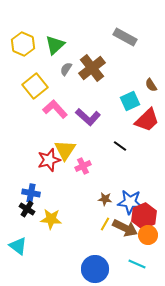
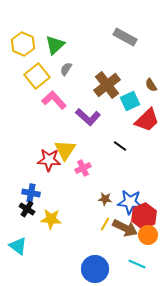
brown cross: moved 15 px right, 17 px down
yellow square: moved 2 px right, 10 px up
pink L-shape: moved 1 px left, 9 px up
red star: rotated 20 degrees clockwise
pink cross: moved 2 px down
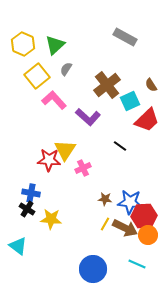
red hexagon: rotated 20 degrees clockwise
blue circle: moved 2 px left
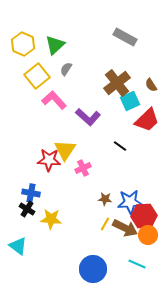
brown cross: moved 10 px right, 2 px up
blue star: rotated 10 degrees counterclockwise
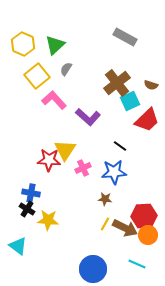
brown semicircle: rotated 40 degrees counterclockwise
blue star: moved 16 px left, 30 px up
yellow star: moved 3 px left, 1 px down
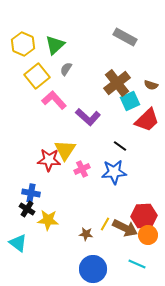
pink cross: moved 1 px left, 1 px down
brown star: moved 19 px left, 35 px down
cyan triangle: moved 3 px up
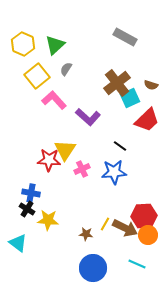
cyan square: moved 3 px up
blue circle: moved 1 px up
